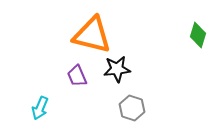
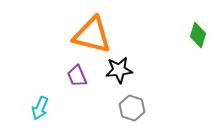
black star: moved 2 px right, 1 px down
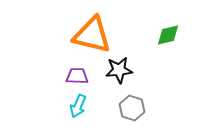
green diamond: moved 30 px left; rotated 60 degrees clockwise
purple trapezoid: rotated 115 degrees clockwise
cyan arrow: moved 38 px right, 2 px up
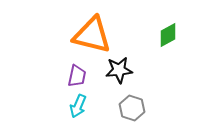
green diamond: rotated 15 degrees counterclockwise
purple trapezoid: rotated 100 degrees clockwise
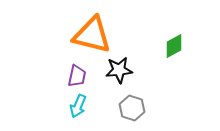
green diamond: moved 6 px right, 11 px down
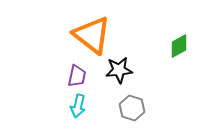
orange triangle: rotated 24 degrees clockwise
green diamond: moved 5 px right
cyan arrow: rotated 10 degrees counterclockwise
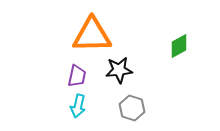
orange triangle: rotated 39 degrees counterclockwise
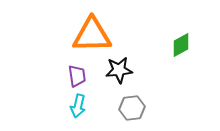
green diamond: moved 2 px right, 1 px up
purple trapezoid: rotated 20 degrees counterclockwise
gray hexagon: rotated 25 degrees counterclockwise
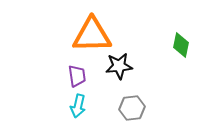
green diamond: rotated 50 degrees counterclockwise
black star: moved 4 px up
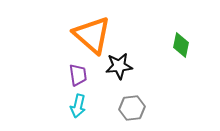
orange triangle: rotated 42 degrees clockwise
purple trapezoid: moved 1 px right, 1 px up
